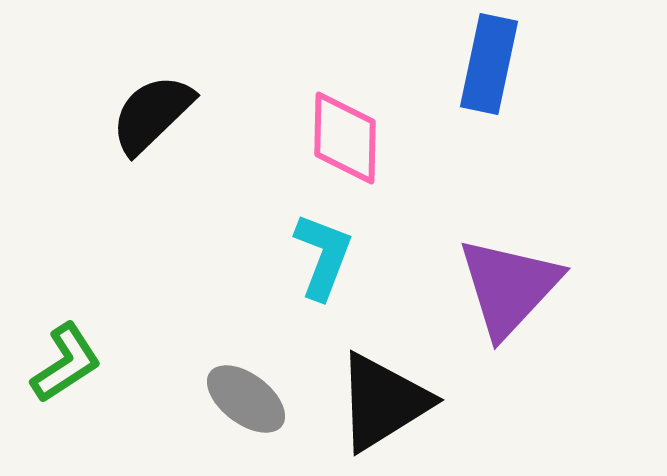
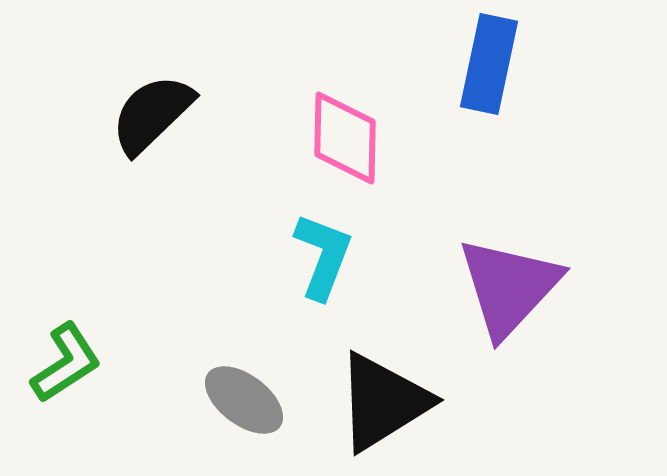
gray ellipse: moved 2 px left, 1 px down
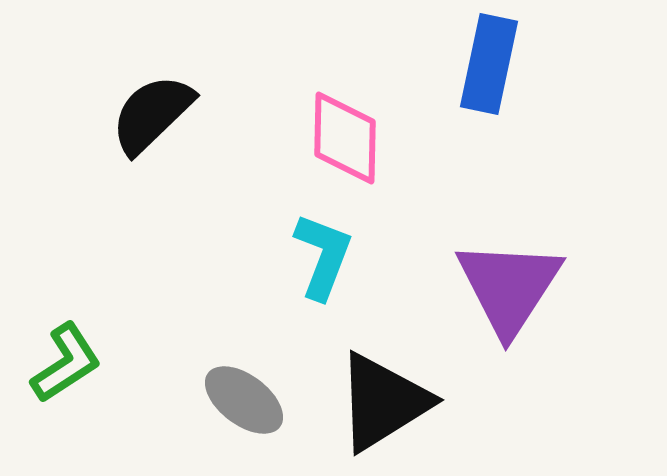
purple triangle: rotated 10 degrees counterclockwise
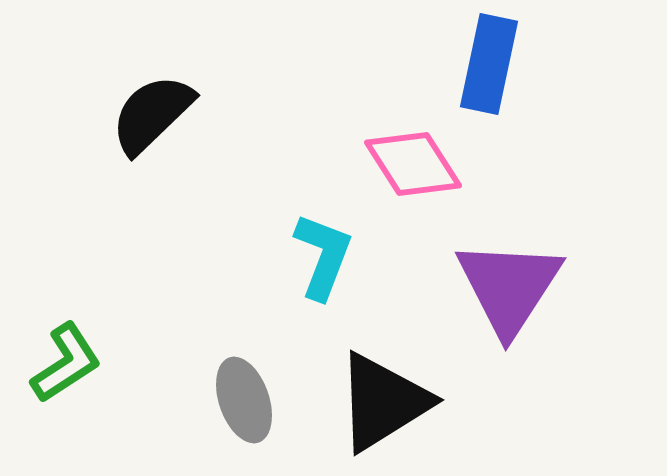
pink diamond: moved 68 px right, 26 px down; rotated 34 degrees counterclockwise
gray ellipse: rotated 34 degrees clockwise
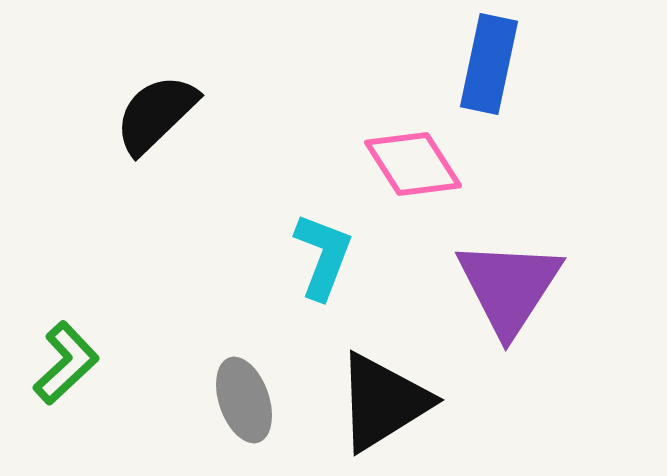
black semicircle: moved 4 px right
green L-shape: rotated 10 degrees counterclockwise
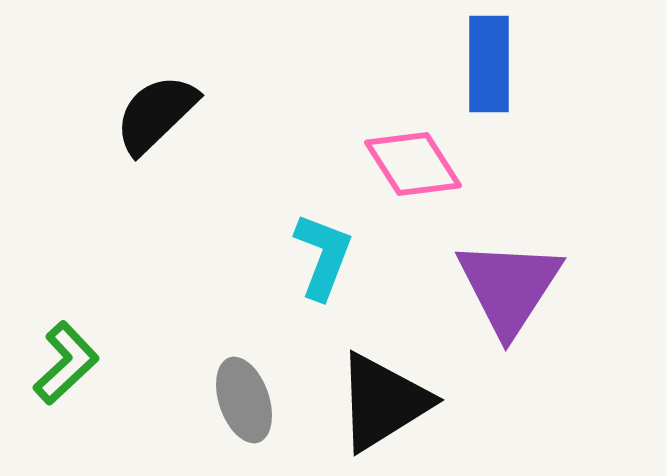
blue rectangle: rotated 12 degrees counterclockwise
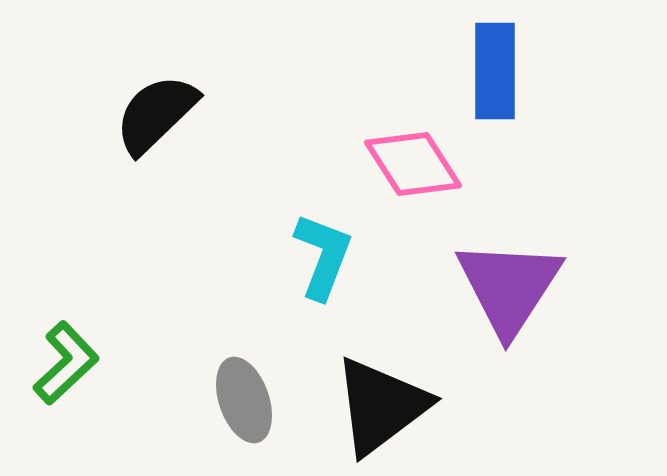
blue rectangle: moved 6 px right, 7 px down
black triangle: moved 2 px left, 4 px down; rotated 5 degrees counterclockwise
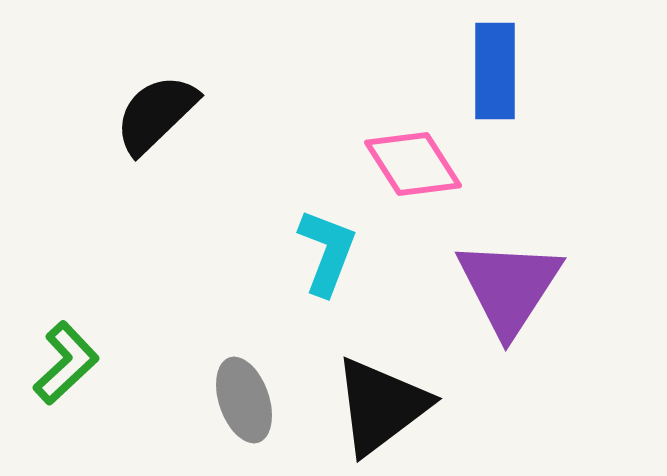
cyan L-shape: moved 4 px right, 4 px up
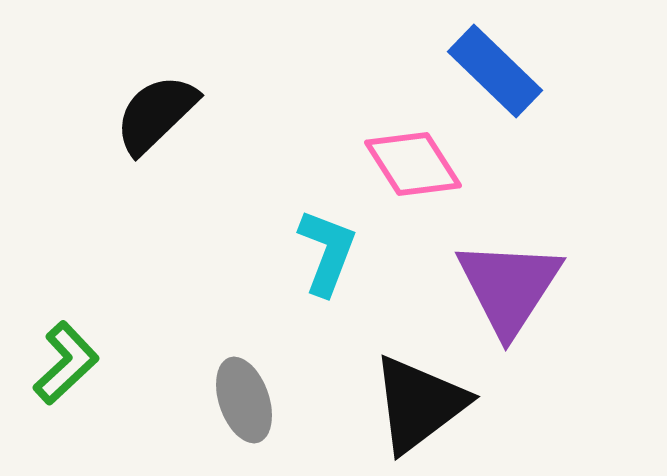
blue rectangle: rotated 46 degrees counterclockwise
black triangle: moved 38 px right, 2 px up
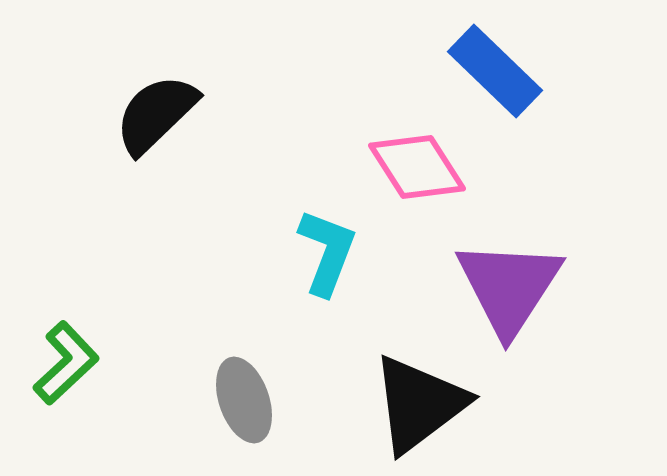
pink diamond: moved 4 px right, 3 px down
